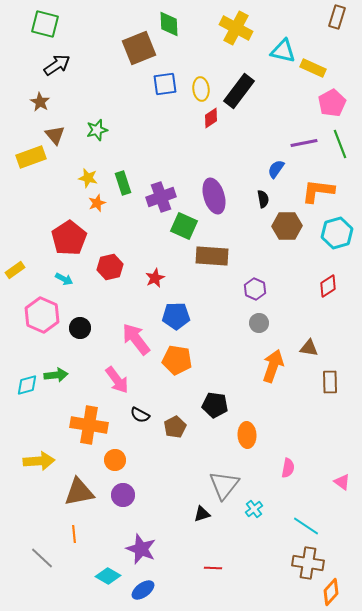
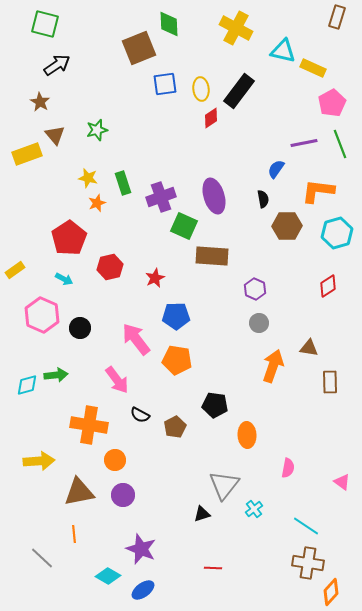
yellow rectangle at (31, 157): moved 4 px left, 3 px up
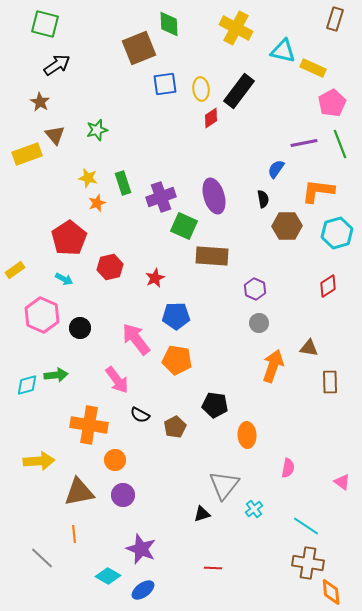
brown rectangle at (337, 17): moved 2 px left, 2 px down
orange diamond at (331, 592): rotated 48 degrees counterclockwise
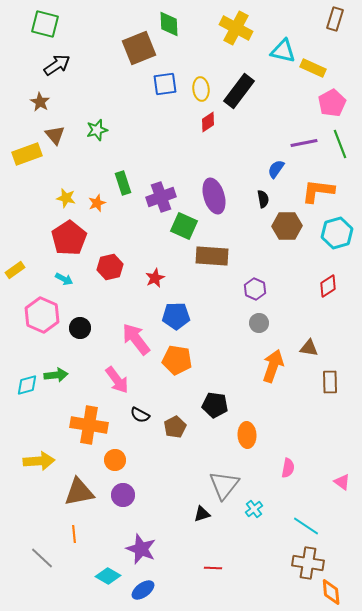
red diamond at (211, 118): moved 3 px left, 4 px down
yellow star at (88, 178): moved 22 px left, 20 px down
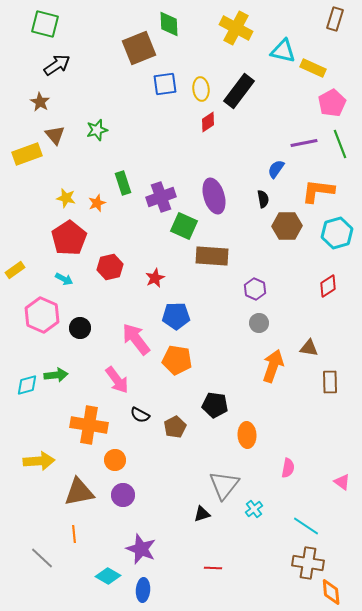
blue ellipse at (143, 590): rotated 50 degrees counterclockwise
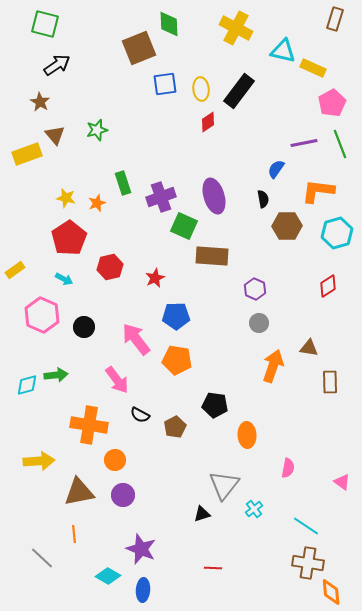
black circle at (80, 328): moved 4 px right, 1 px up
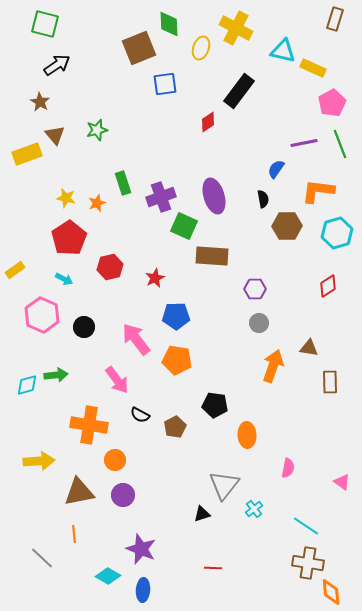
yellow ellipse at (201, 89): moved 41 px up; rotated 25 degrees clockwise
purple hexagon at (255, 289): rotated 25 degrees counterclockwise
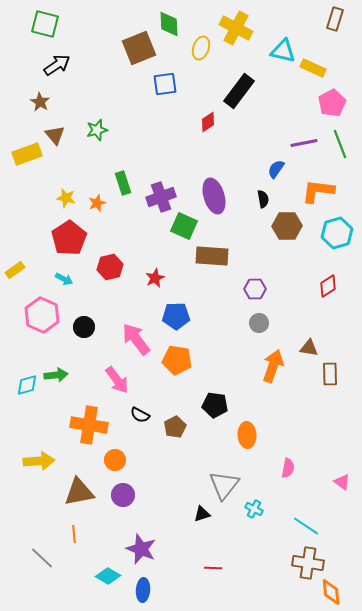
brown rectangle at (330, 382): moved 8 px up
cyan cross at (254, 509): rotated 24 degrees counterclockwise
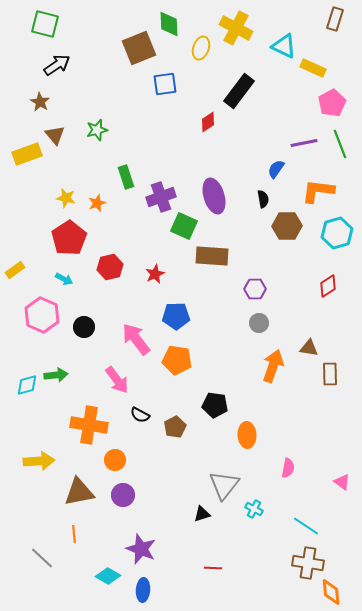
cyan triangle at (283, 51): moved 1 px right, 5 px up; rotated 12 degrees clockwise
green rectangle at (123, 183): moved 3 px right, 6 px up
red star at (155, 278): moved 4 px up
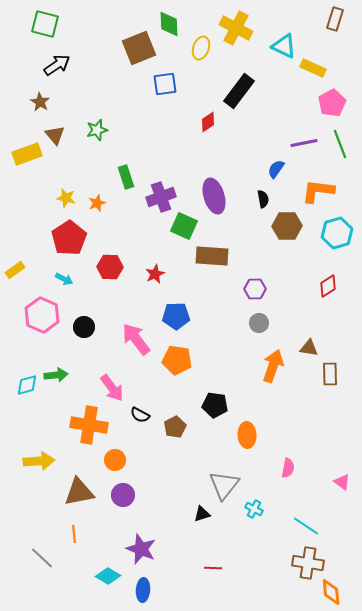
red hexagon at (110, 267): rotated 15 degrees clockwise
pink arrow at (117, 380): moved 5 px left, 8 px down
